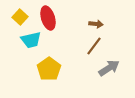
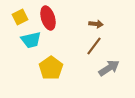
yellow square: rotated 21 degrees clockwise
yellow pentagon: moved 2 px right, 1 px up
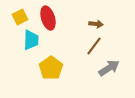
cyan trapezoid: rotated 75 degrees counterclockwise
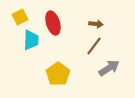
red ellipse: moved 5 px right, 5 px down
yellow pentagon: moved 7 px right, 6 px down
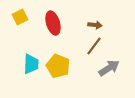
brown arrow: moved 1 px left, 1 px down
cyan trapezoid: moved 24 px down
yellow pentagon: moved 8 px up; rotated 15 degrees counterclockwise
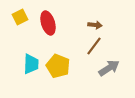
red ellipse: moved 5 px left
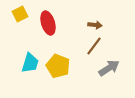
yellow square: moved 3 px up
cyan trapezoid: moved 1 px left, 1 px up; rotated 15 degrees clockwise
